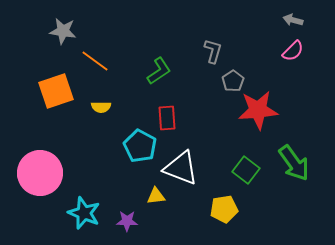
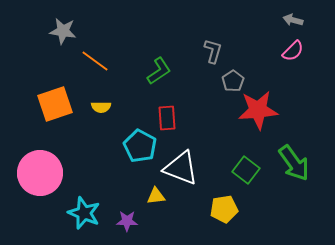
orange square: moved 1 px left, 13 px down
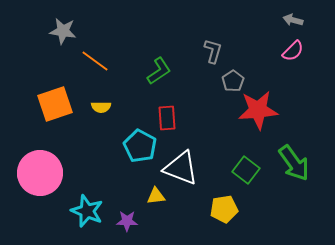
cyan star: moved 3 px right, 2 px up
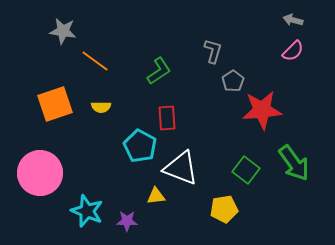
red star: moved 4 px right
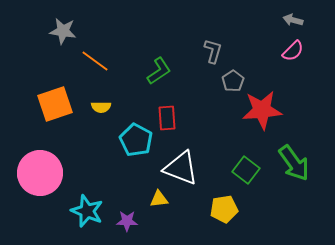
cyan pentagon: moved 4 px left, 6 px up
yellow triangle: moved 3 px right, 3 px down
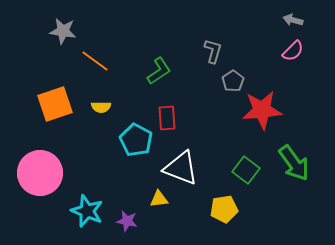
purple star: rotated 10 degrees clockwise
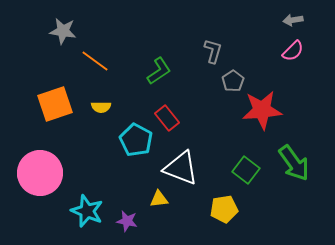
gray arrow: rotated 24 degrees counterclockwise
red rectangle: rotated 35 degrees counterclockwise
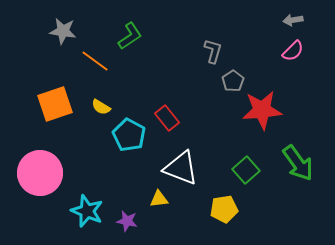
green L-shape: moved 29 px left, 35 px up
yellow semicircle: rotated 30 degrees clockwise
cyan pentagon: moved 7 px left, 5 px up
green arrow: moved 4 px right
green square: rotated 12 degrees clockwise
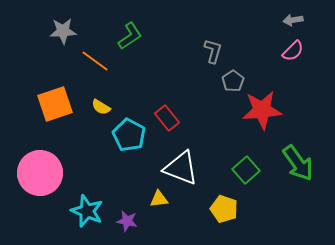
gray star: rotated 12 degrees counterclockwise
yellow pentagon: rotated 28 degrees clockwise
